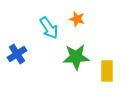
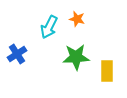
cyan arrow: moved 1 px up; rotated 60 degrees clockwise
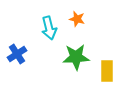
cyan arrow: moved 1 px down; rotated 40 degrees counterclockwise
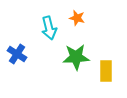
orange star: moved 1 px up
blue cross: rotated 24 degrees counterclockwise
yellow rectangle: moved 1 px left
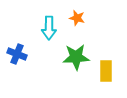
cyan arrow: rotated 15 degrees clockwise
blue cross: rotated 12 degrees counterclockwise
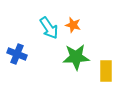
orange star: moved 4 px left, 7 px down
cyan arrow: rotated 35 degrees counterclockwise
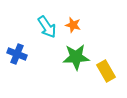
cyan arrow: moved 2 px left, 1 px up
yellow rectangle: rotated 30 degrees counterclockwise
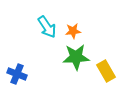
orange star: moved 6 px down; rotated 21 degrees counterclockwise
blue cross: moved 20 px down
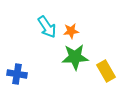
orange star: moved 2 px left
green star: moved 1 px left
blue cross: rotated 12 degrees counterclockwise
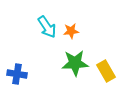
green star: moved 6 px down
